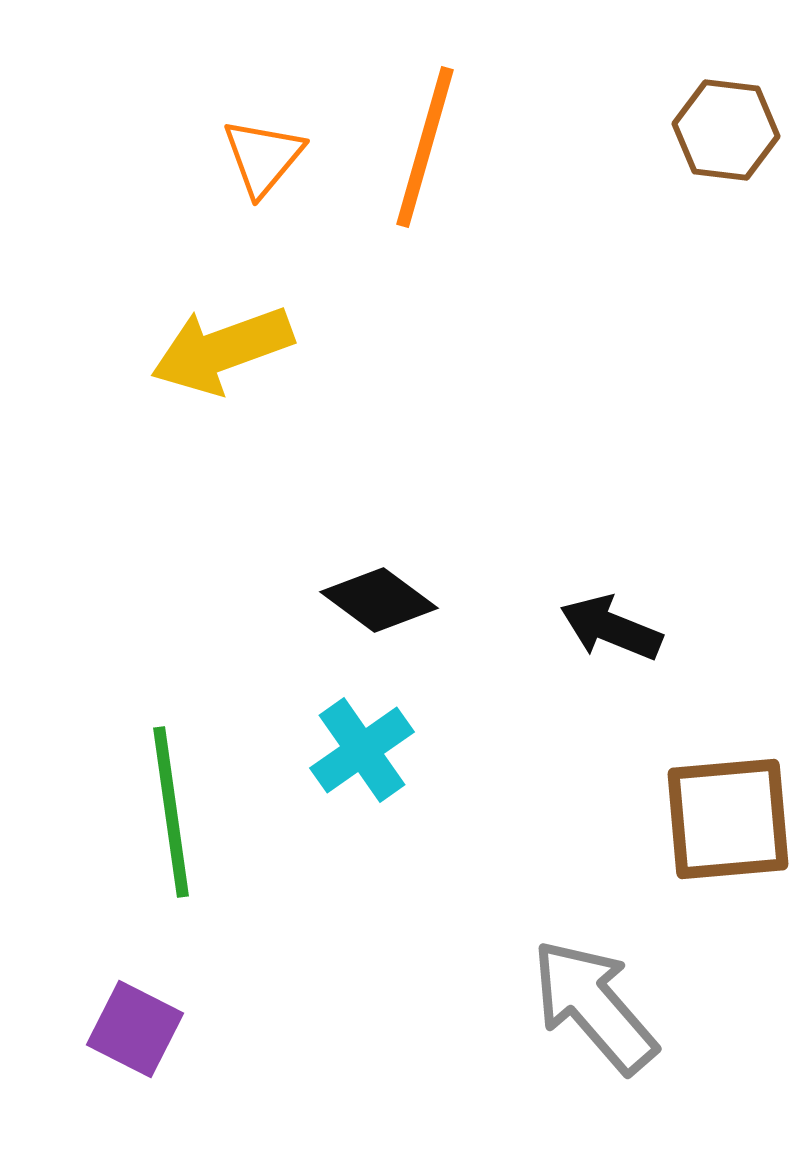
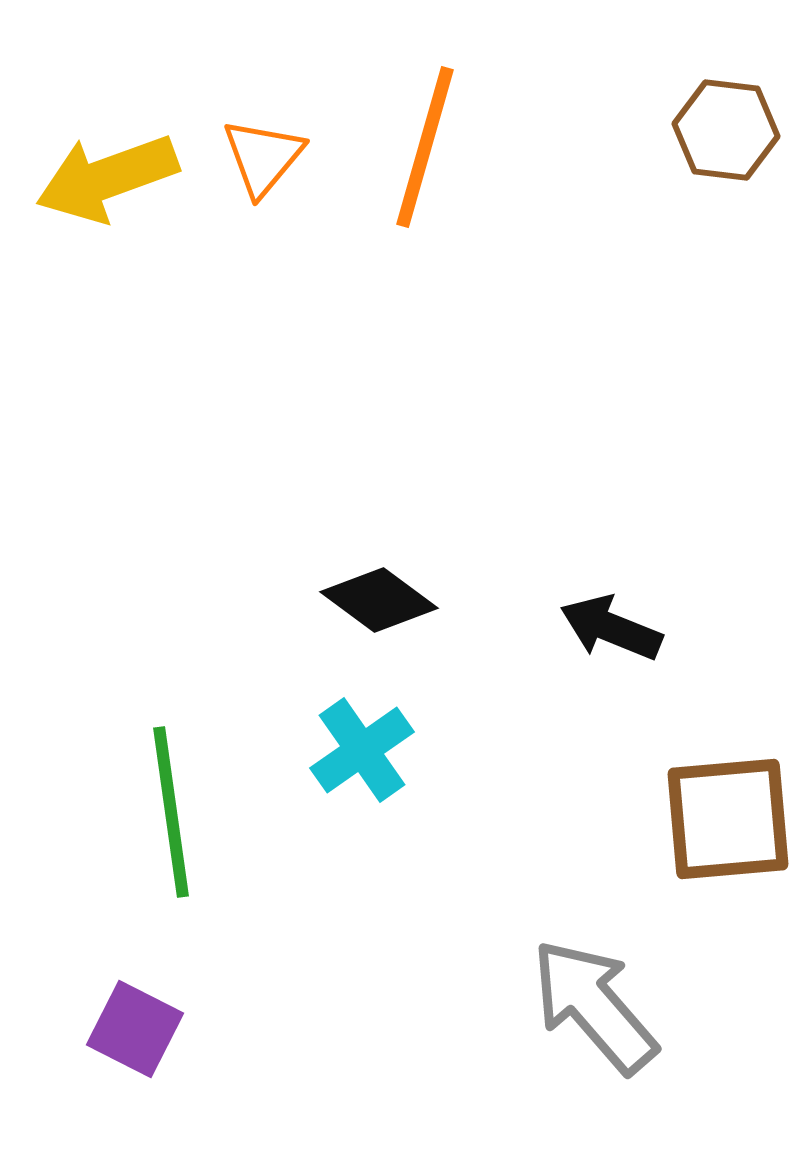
yellow arrow: moved 115 px left, 172 px up
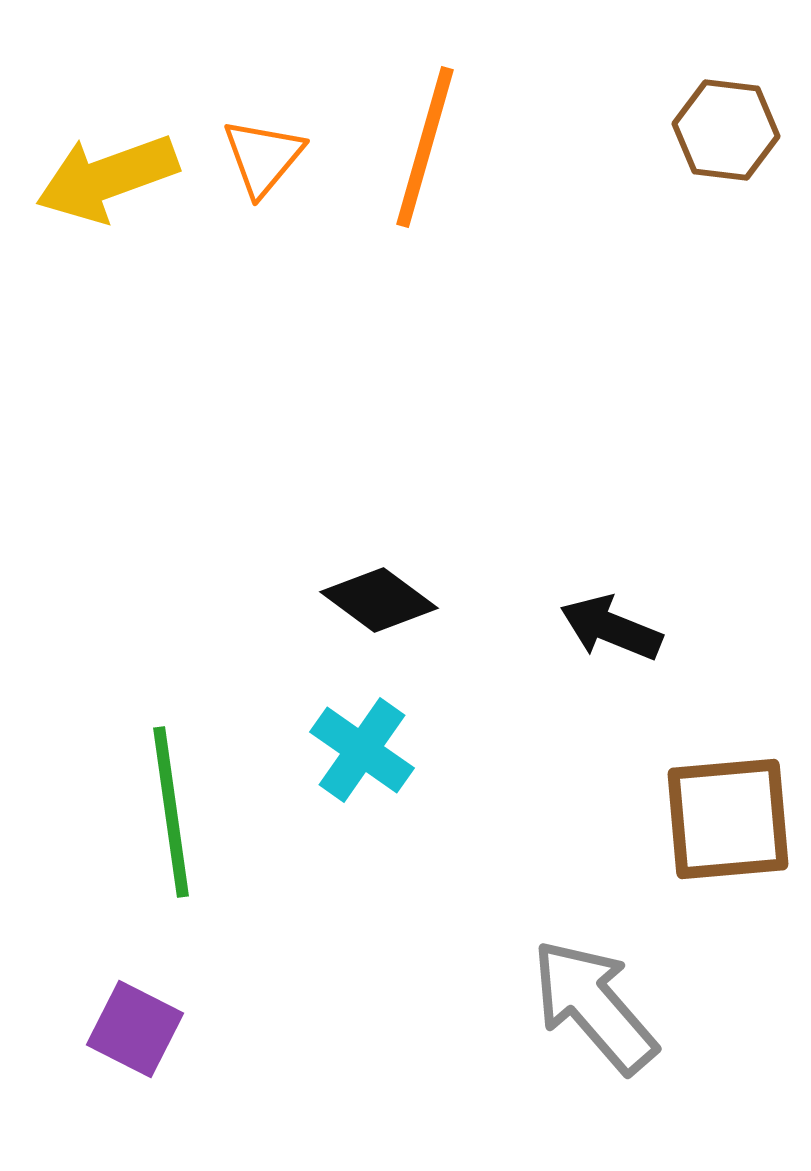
cyan cross: rotated 20 degrees counterclockwise
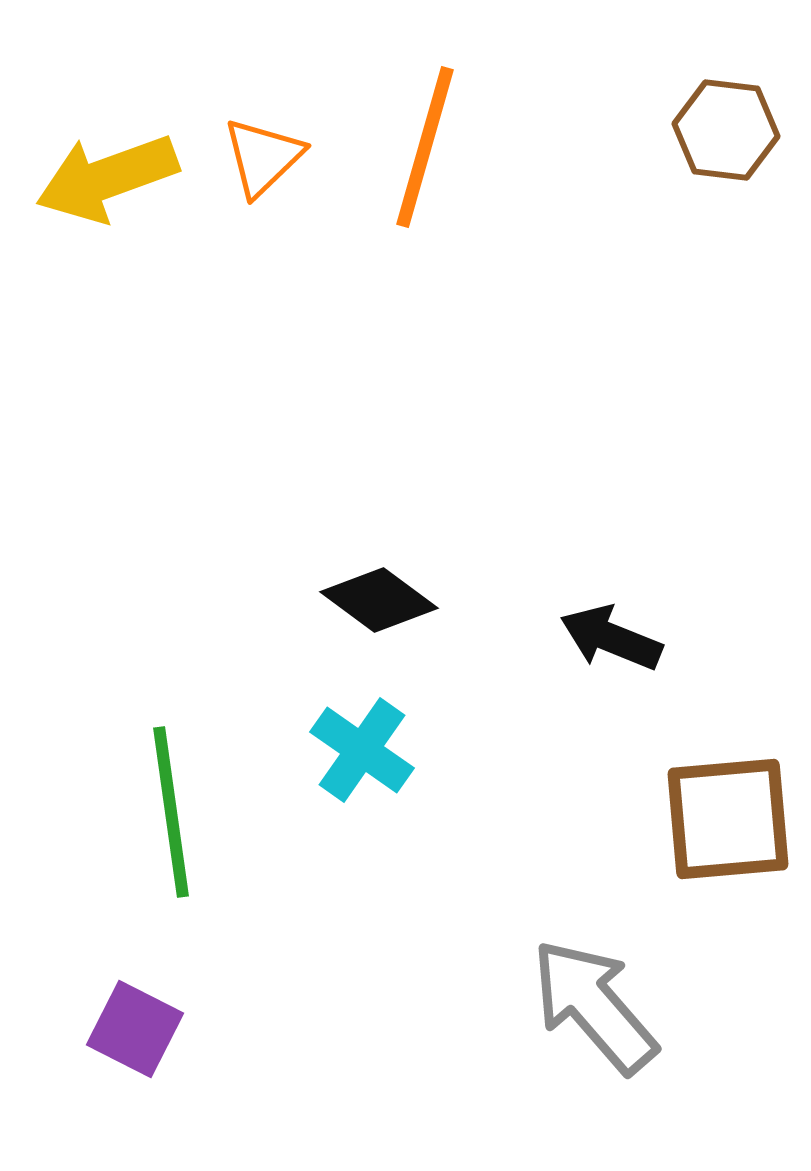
orange triangle: rotated 6 degrees clockwise
black arrow: moved 10 px down
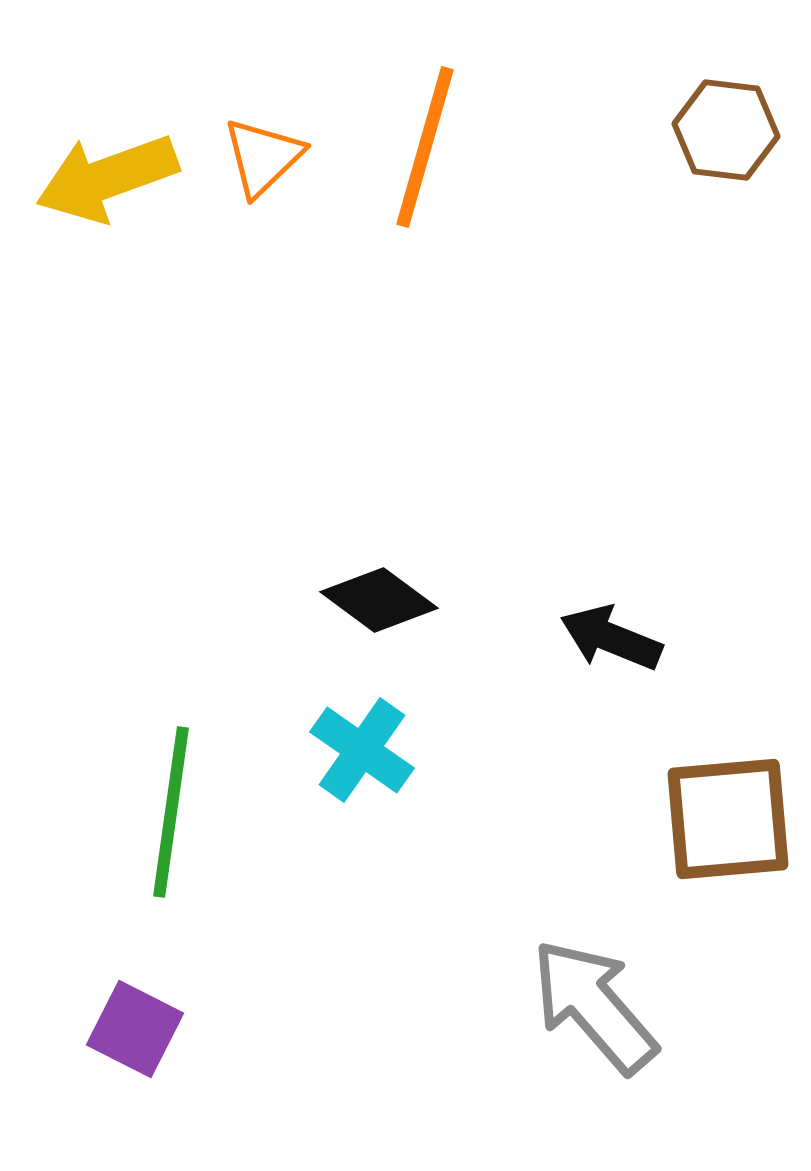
green line: rotated 16 degrees clockwise
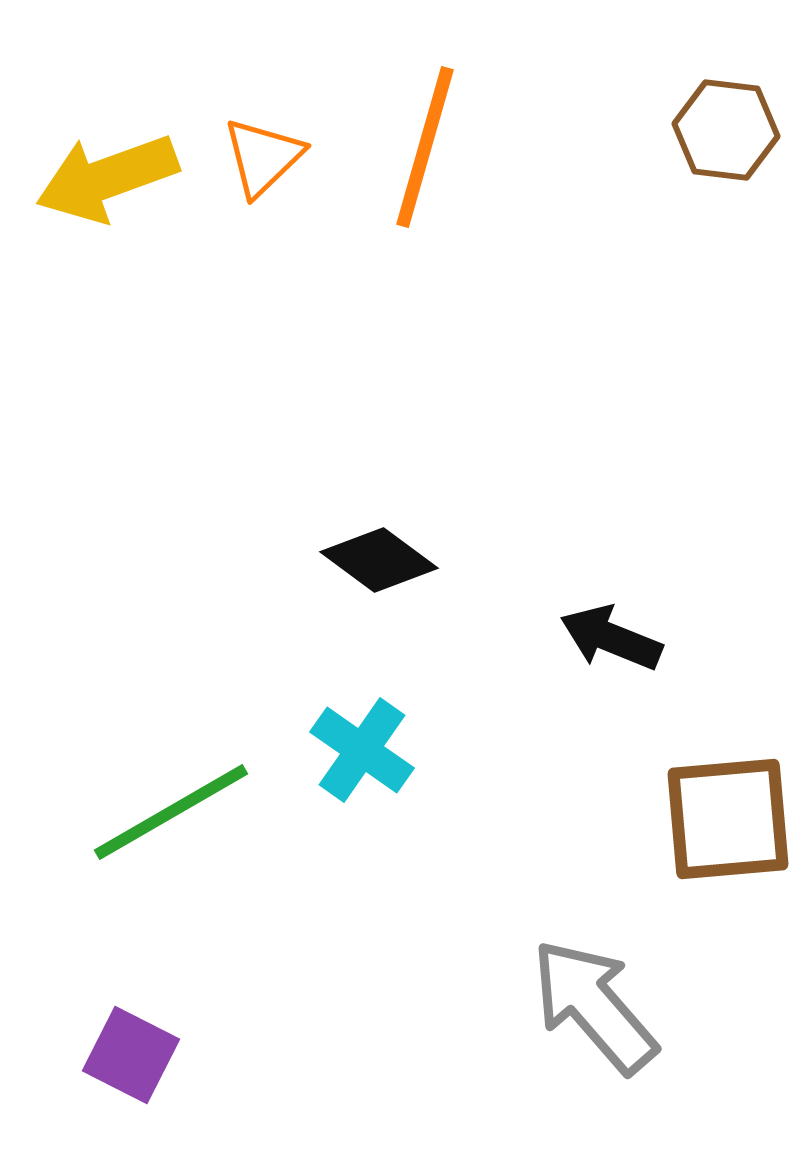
black diamond: moved 40 px up
green line: rotated 52 degrees clockwise
purple square: moved 4 px left, 26 px down
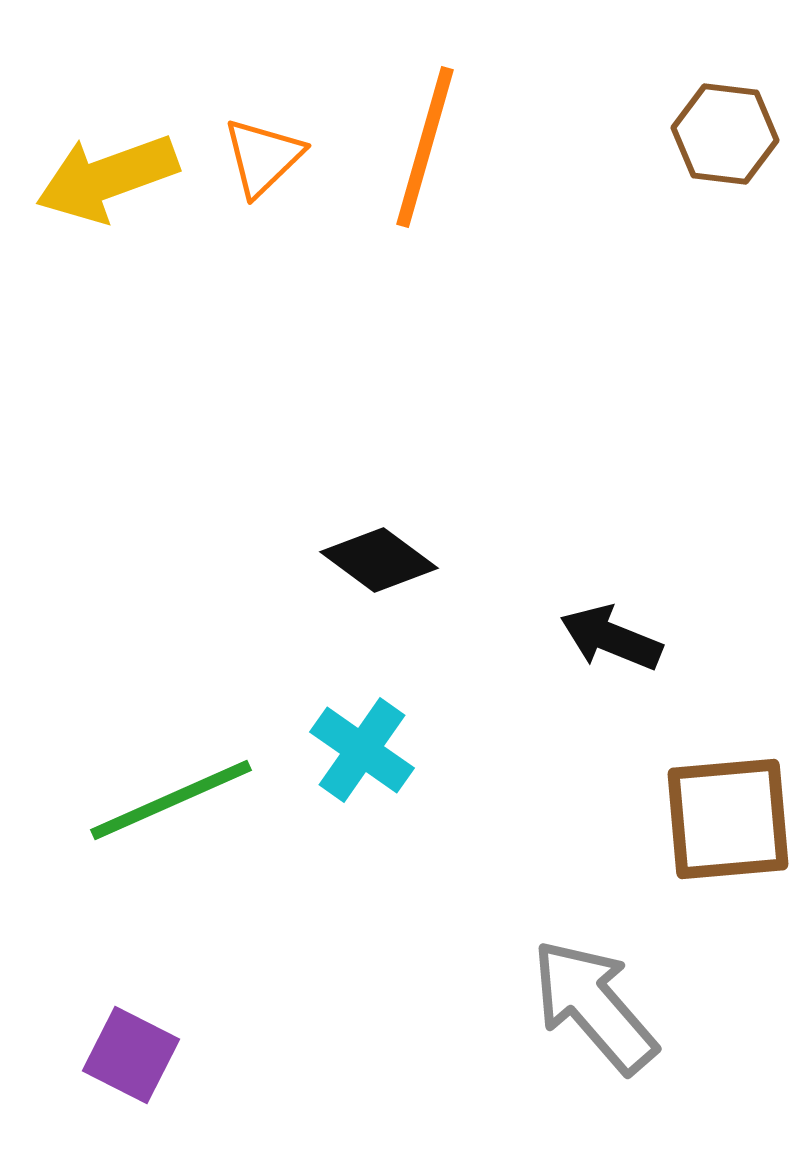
brown hexagon: moved 1 px left, 4 px down
green line: moved 12 px up; rotated 6 degrees clockwise
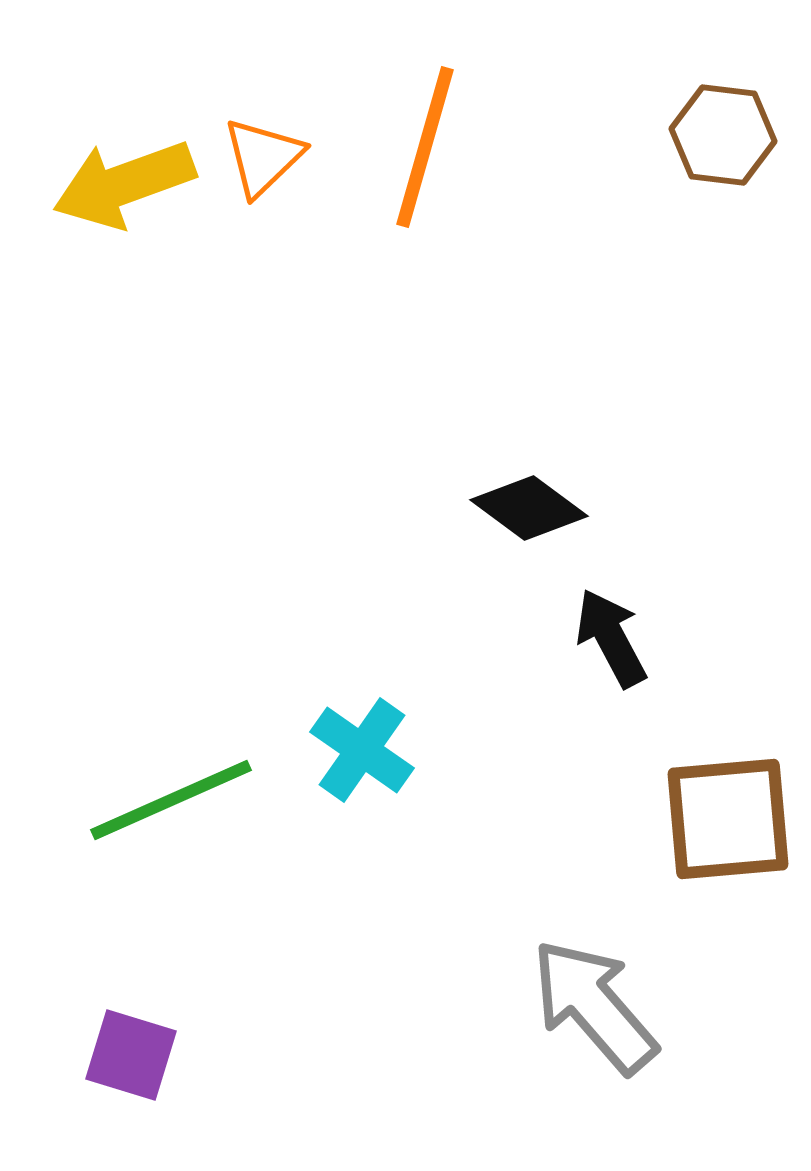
brown hexagon: moved 2 px left, 1 px down
yellow arrow: moved 17 px right, 6 px down
black diamond: moved 150 px right, 52 px up
black arrow: rotated 40 degrees clockwise
purple square: rotated 10 degrees counterclockwise
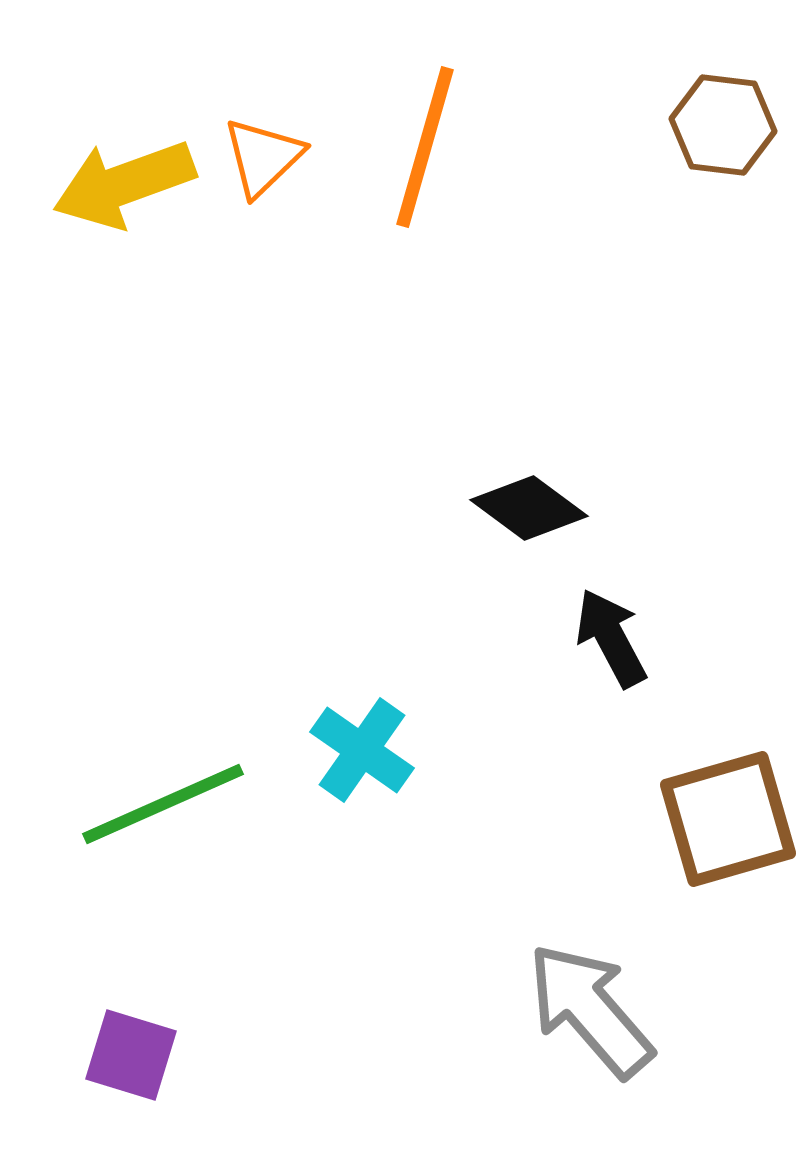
brown hexagon: moved 10 px up
green line: moved 8 px left, 4 px down
brown square: rotated 11 degrees counterclockwise
gray arrow: moved 4 px left, 4 px down
